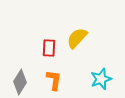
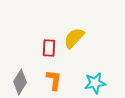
yellow semicircle: moved 3 px left
cyan star: moved 6 px left, 4 px down; rotated 10 degrees clockwise
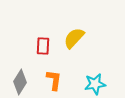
red rectangle: moved 6 px left, 2 px up
cyan star: moved 1 px down
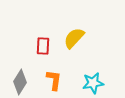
cyan star: moved 2 px left, 1 px up
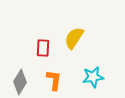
yellow semicircle: rotated 10 degrees counterclockwise
red rectangle: moved 2 px down
cyan star: moved 6 px up
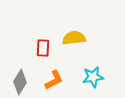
yellow semicircle: rotated 50 degrees clockwise
orange L-shape: rotated 55 degrees clockwise
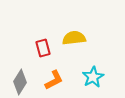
red rectangle: rotated 18 degrees counterclockwise
cyan star: rotated 20 degrees counterclockwise
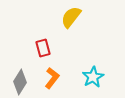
yellow semicircle: moved 3 px left, 21 px up; rotated 45 degrees counterclockwise
orange L-shape: moved 2 px left, 2 px up; rotated 25 degrees counterclockwise
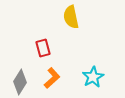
yellow semicircle: rotated 50 degrees counterclockwise
orange L-shape: rotated 10 degrees clockwise
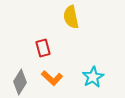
orange L-shape: rotated 85 degrees clockwise
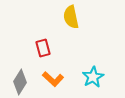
orange L-shape: moved 1 px right, 1 px down
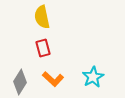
yellow semicircle: moved 29 px left
